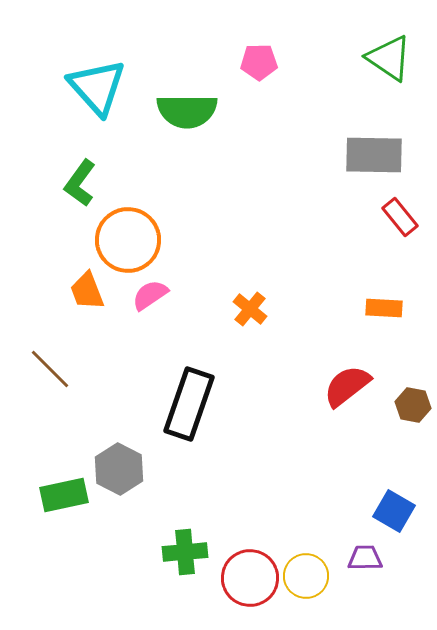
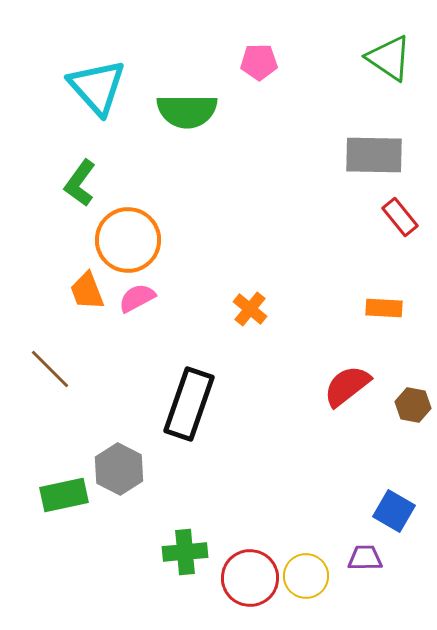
pink semicircle: moved 13 px left, 3 px down; rotated 6 degrees clockwise
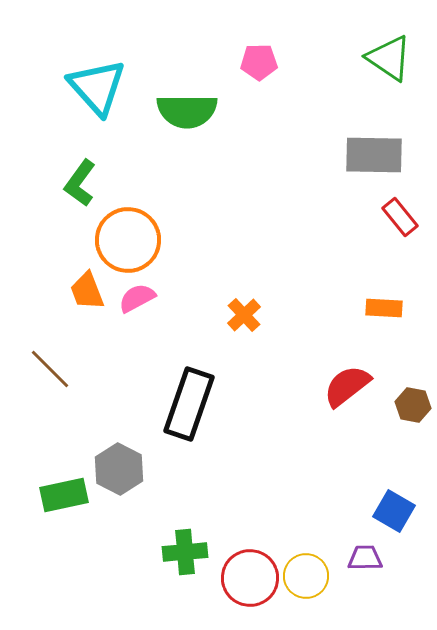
orange cross: moved 6 px left, 6 px down; rotated 8 degrees clockwise
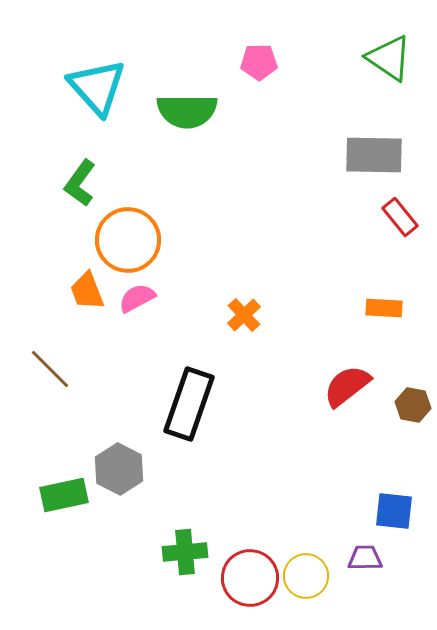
blue square: rotated 24 degrees counterclockwise
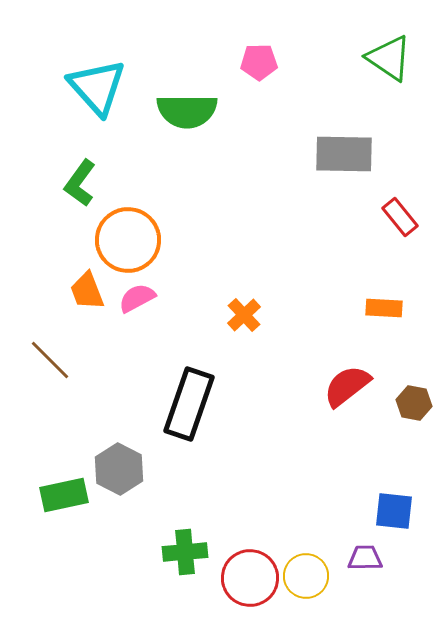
gray rectangle: moved 30 px left, 1 px up
brown line: moved 9 px up
brown hexagon: moved 1 px right, 2 px up
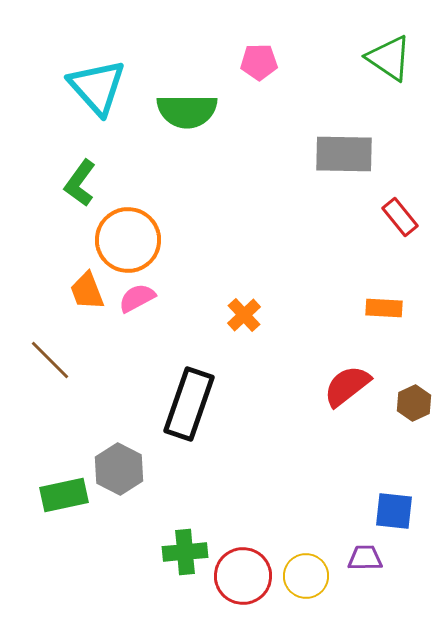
brown hexagon: rotated 24 degrees clockwise
red circle: moved 7 px left, 2 px up
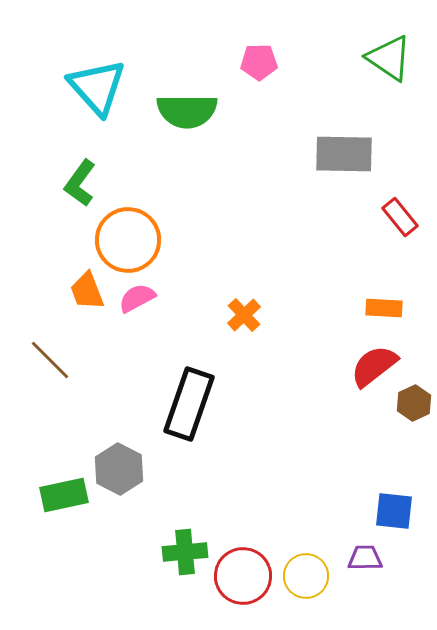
red semicircle: moved 27 px right, 20 px up
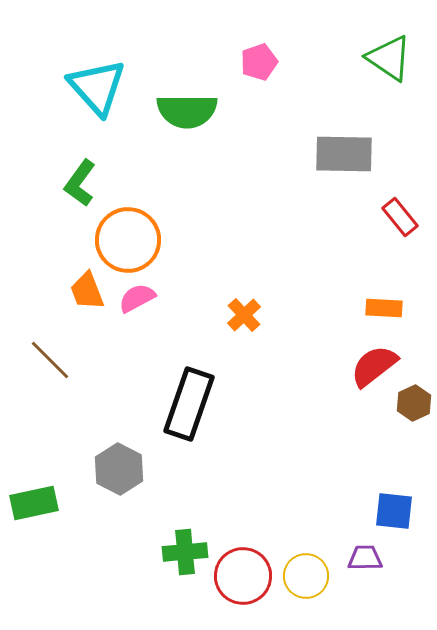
pink pentagon: rotated 18 degrees counterclockwise
green rectangle: moved 30 px left, 8 px down
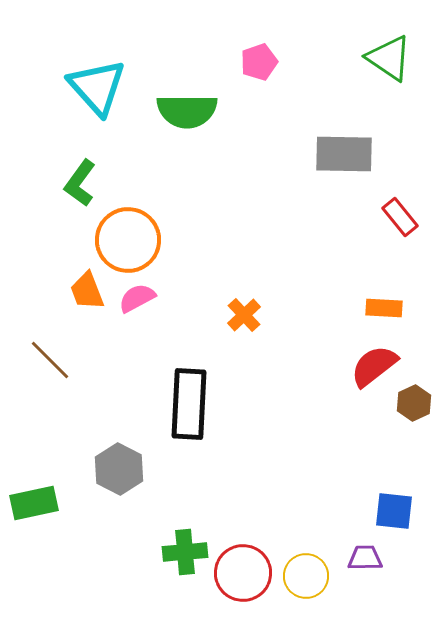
black rectangle: rotated 16 degrees counterclockwise
red circle: moved 3 px up
